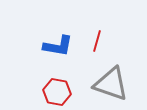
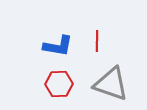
red line: rotated 15 degrees counterclockwise
red hexagon: moved 2 px right, 8 px up; rotated 12 degrees counterclockwise
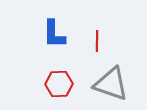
blue L-shape: moved 4 px left, 12 px up; rotated 80 degrees clockwise
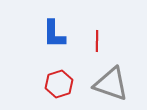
red hexagon: rotated 16 degrees counterclockwise
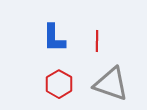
blue L-shape: moved 4 px down
red hexagon: rotated 12 degrees counterclockwise
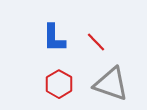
red line: moved 1 px left, 1 px down; rotated 45 degrees counterclockwise
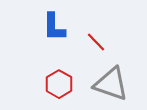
blue L-shape: moved 11 px up
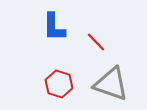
red hexagon: rotated 12 degrees counterclockwise
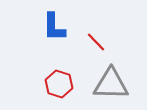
gray triangle: rotated 18 degrees counterclockwise
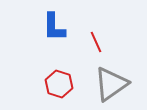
red line: rotated 20 degrees clockwise
gray triangle: rotated 36 degrees counterclockwise
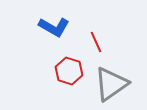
blue L-shape: rotated 60 degrees counterclockwise
red hexagon: moved 10 px right, 13 px up
